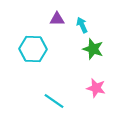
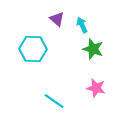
purple triangle: rotated 42 degrees clockwise
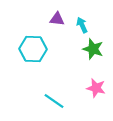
purple triangle: rotated 35 degrees counterclockwise
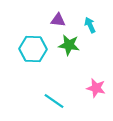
purple triangle: moved 1 px right, 1 px down
cyan arrow: moved 8 px right
green star: moved 24 px left, 4 px up; rotated 10 degrees counterclockwise
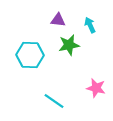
green star: rotated 20 degrees counterclockwise
cyan hexagon: moved 3 px left, 6 px down
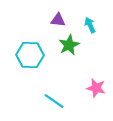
green star: rotated 15 degrees counterclockwise
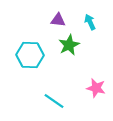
cyan arrow: moved 3 px up
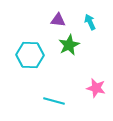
cyan line: rotated 20 degrees counterclockwise
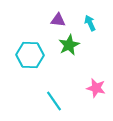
cyan arrow: moved 1 px down
cyan line: rotated 40 degrees clockwise
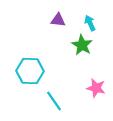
green star: moved 13 px right; rotated 15 degrees counterclockwise
cyan hexagon: moved 16 px down
